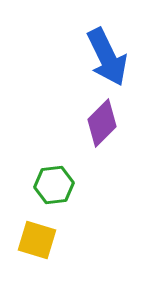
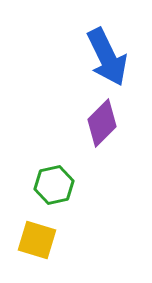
green hexagon: rotated 6 degrees counterclockwise
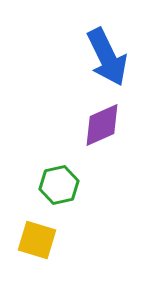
purple diamond: moved 2 px down; rotated 21 degrees clockwise
green hexagon: moved 5 px right
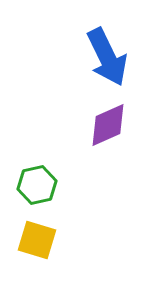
purple diamond: moved 6 px right
green hexagon: moved 22 px left
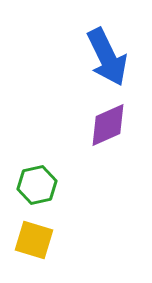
yellow square: moved 3 px left
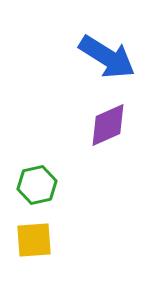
blue arrow: rotated 32 degrees counterclockwise
yellow square: rotated 21 degrees counterclockwise
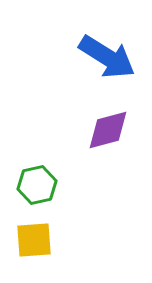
purple diamond: moved 5 px down; rotated 9 degrees clockwise
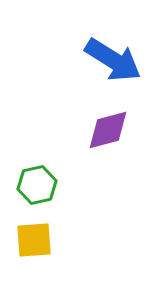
blue arrow: moved 6 px right, 3 px down
